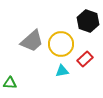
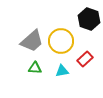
black hexagon: moved 1 px right, 2 px up
yellow circle: moved 3 px up
green triangle: moved 25 px right, 15 px up
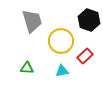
black hexagon: moved 1 px down
gray trapezoid: moved 20 px up; rotated 65 degrees counterclockwise
red rectangle: moved 3 px up
green triangle: moved 8 px left
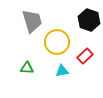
yellow circle: moved 4 px left, 1 px down
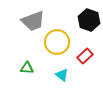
gray trapezoid: moved 1 px right; rotated 85 degrees clockwise
cyan triangle: moved 4 px down; rotated 48 degrees clockwise
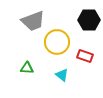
black hexagon: rotated 20 degrees counterclockwise
red rectangle: rotated 63 degrees clockwise
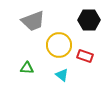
yellow circle: moved 2 px right, 3 px down
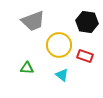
black hexagon: moved 2 px left, 2 px down; rotated 10 degrees clockwise
